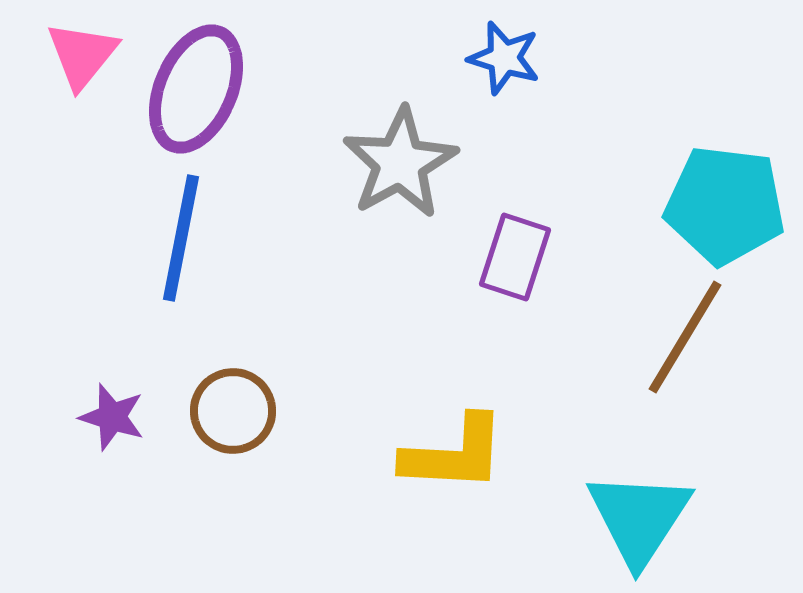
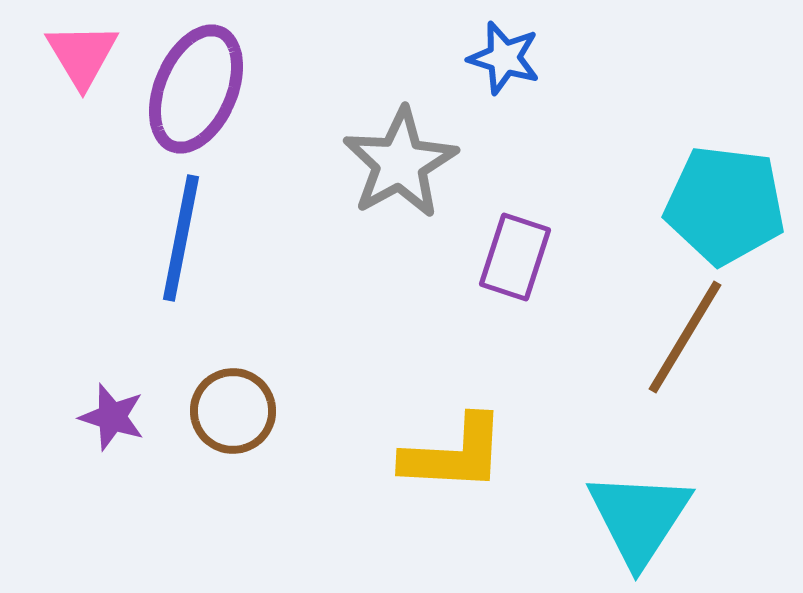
pink triangle: rotated 10 degrees counterclockwise
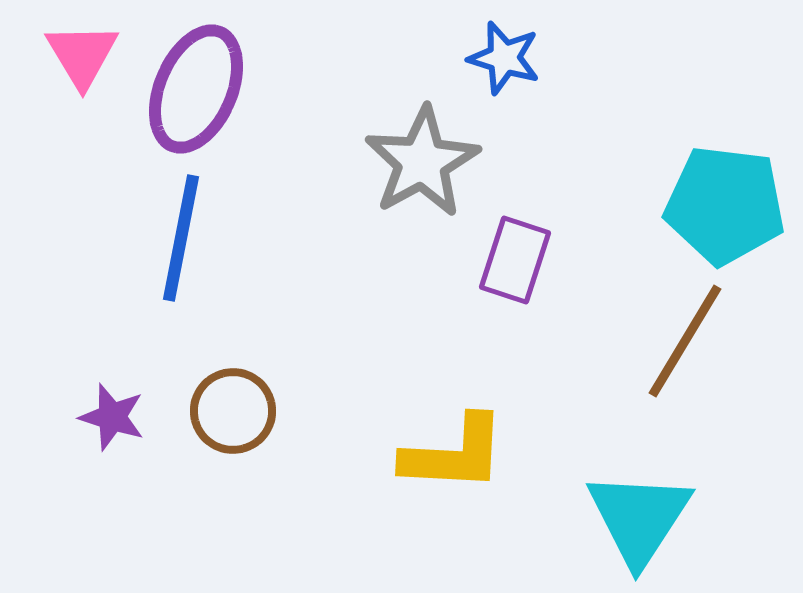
gray star: moved 22 px right, 1 px up
purple rectangle: moved 3 px down
brown line: moved 4 px down
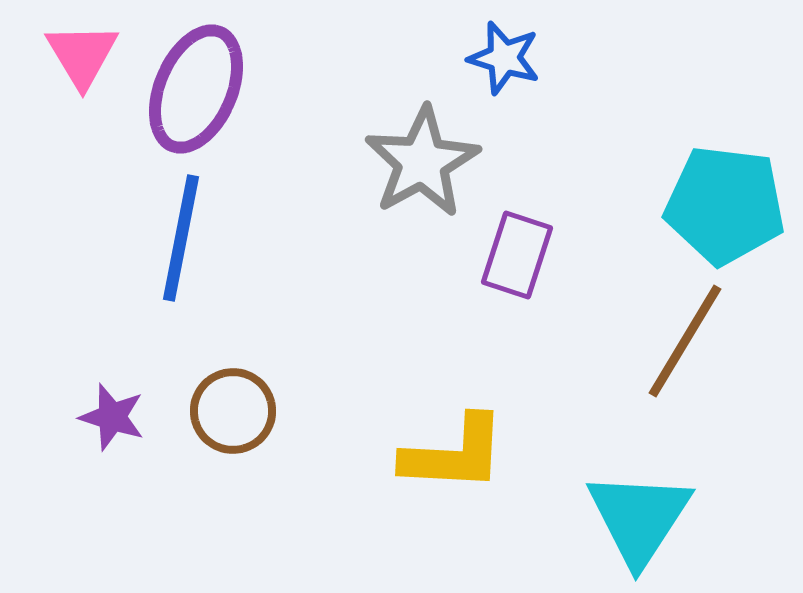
purple rectangle: moved 2 px right, 5 px up
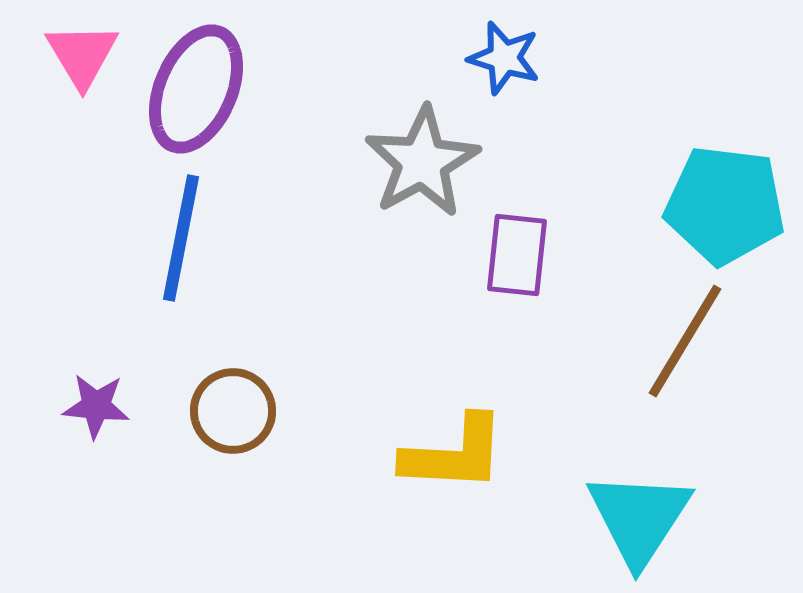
purple rectangle: rotated 12 degrees counterclockwise
purple star: moved 16 px left, 11 px up; rotated 12 degrees counterclockwise
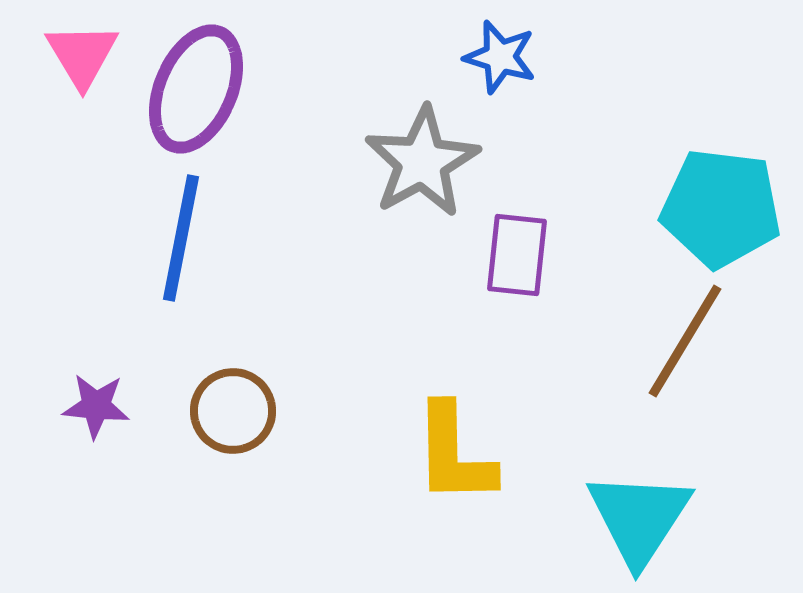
blue star: moved 4 px left, 1 px up
cyan pentagon: moved 4 px left, 3 px down
yellow L-shape: rotated 86 degrees clockwise
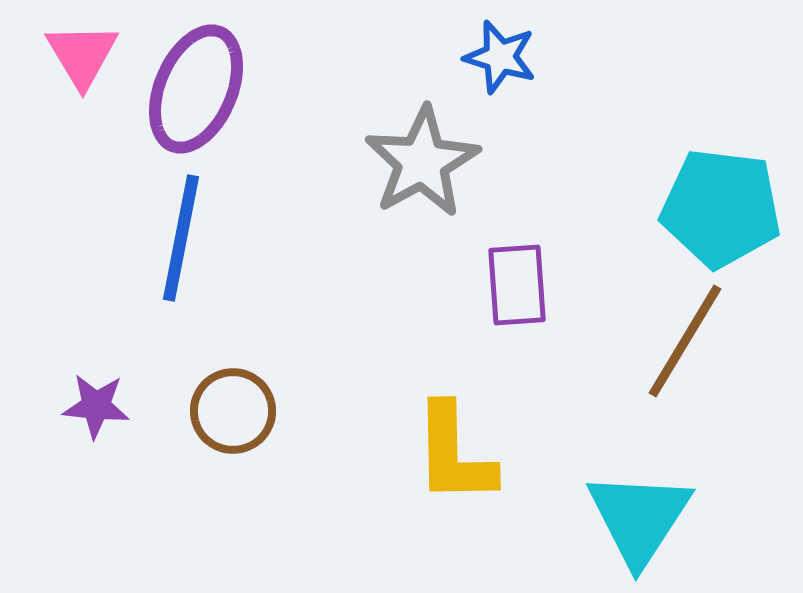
purple rectangle: moved 30 px down; rotated 10 degrees counterclockwise
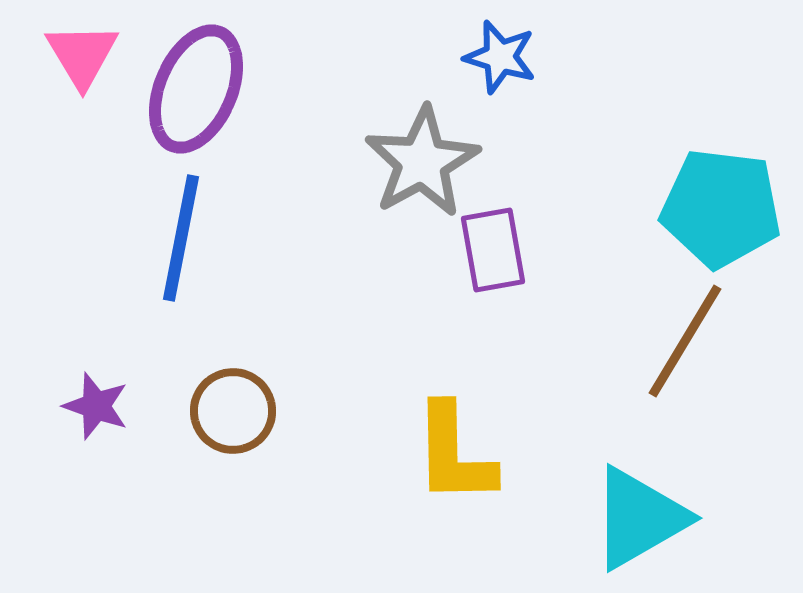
purple rectangle: moved 24 px left, 35 px up; rotated 6 degrees counterclockwise
purple star: rotated 14 degrees clockwise
cyan triangle: rotated 27 degrees clockwise
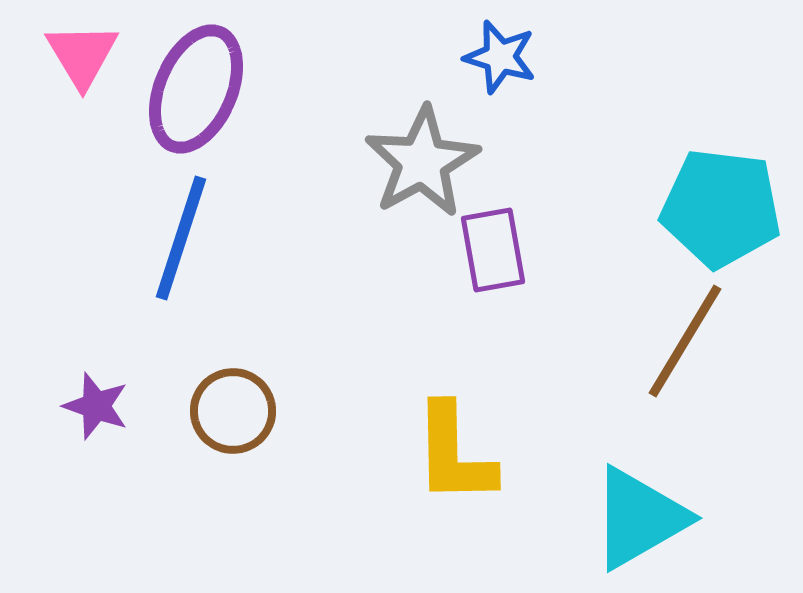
blue line: rotated 7 degrees clockwise
